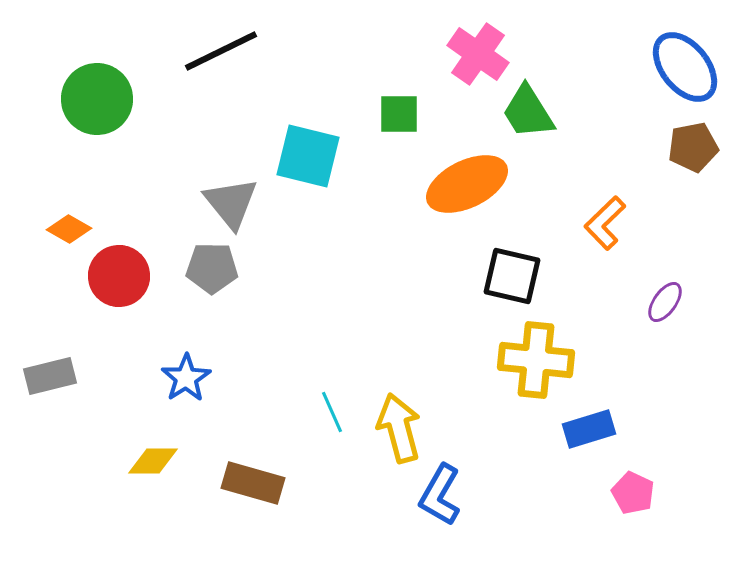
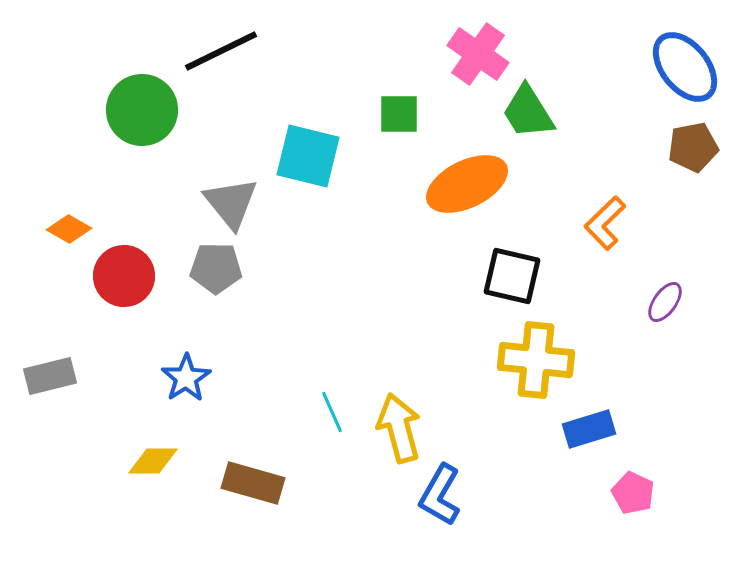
green circle: moved 45 px right, 11 px down
gray pentagon: moved 4 px right
red circle: moved 5 px right
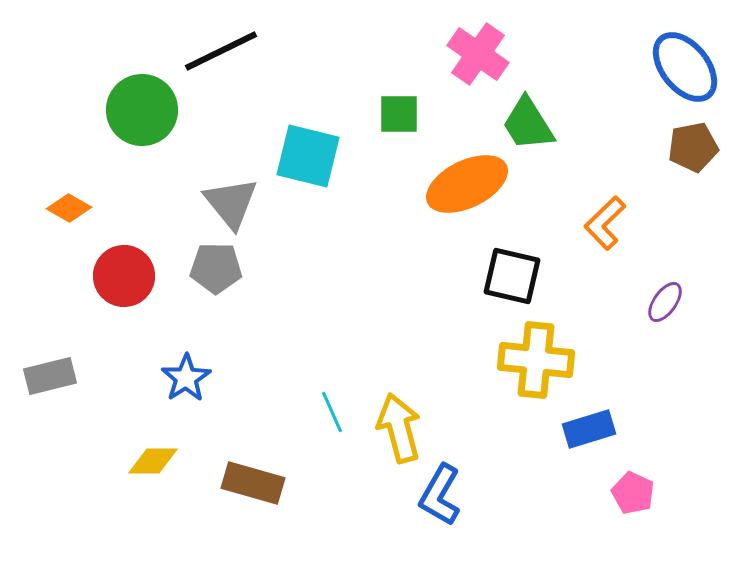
green trapezoid: moved 12 px down
orange diamond: moved 21 px up
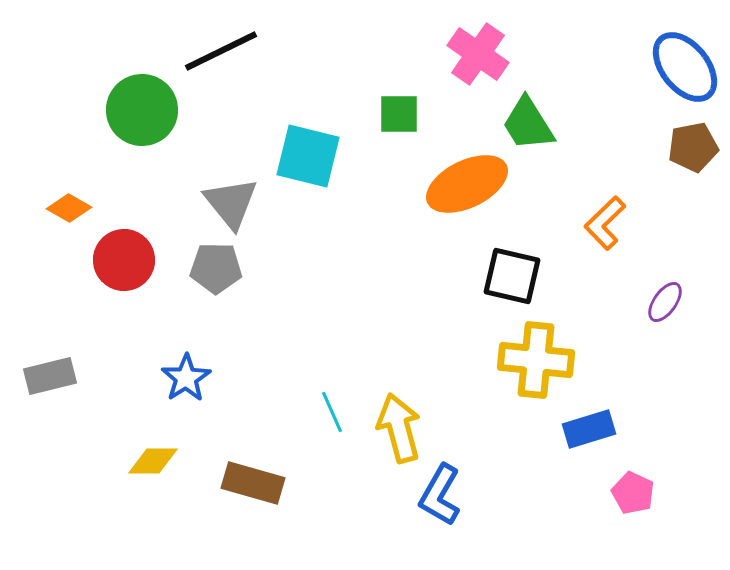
red circle: moved 16 px up
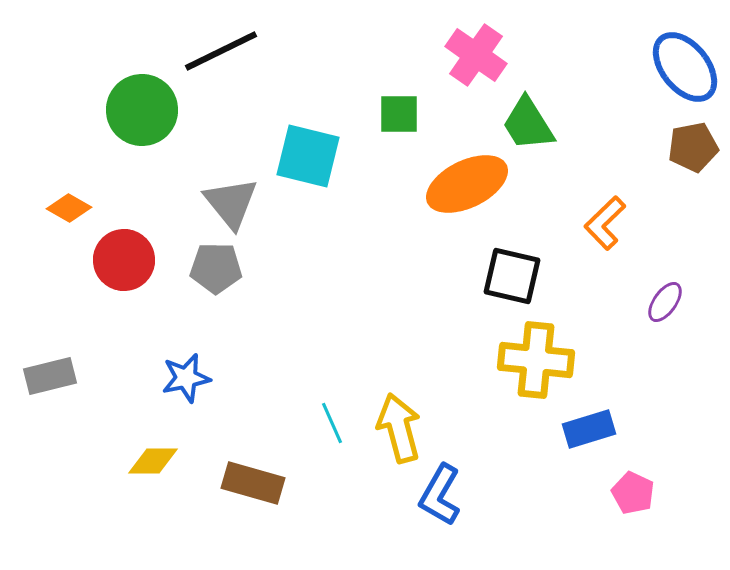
pink cross: moved 2 px left, 1 px down
blue star: rotated 21 degrees clockwise
cyan line: moved 11 px down
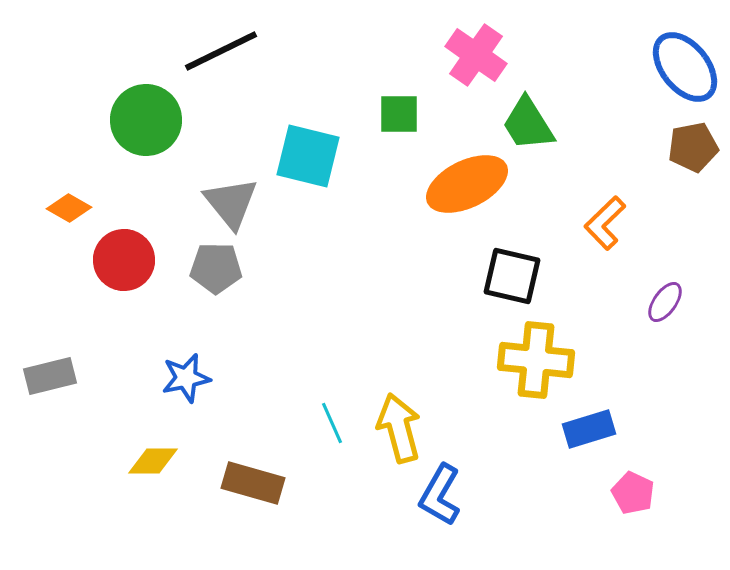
green circle: moved 4 px right, 10 px down
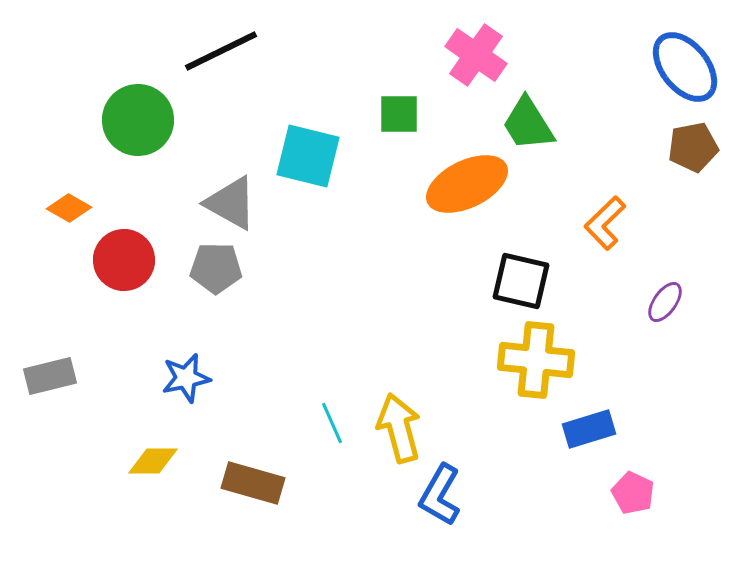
green circle: moved 8 px left
gray triangle: rotated 22 degrees counterclockwise
black square: moved 9 px right, 5 px down
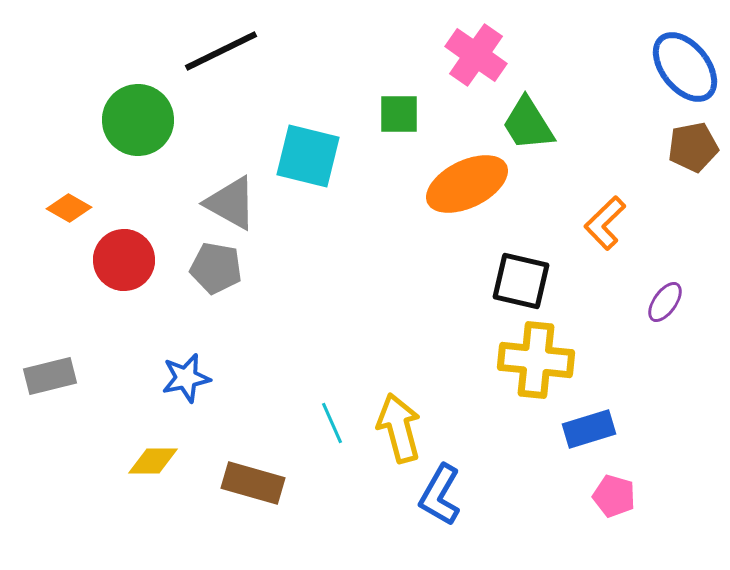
gray pentagon: rotated 9 degrees clockwise
pink pentagon: moved 19 px left, 3 px down; rotated 9 degrees counterclockwise
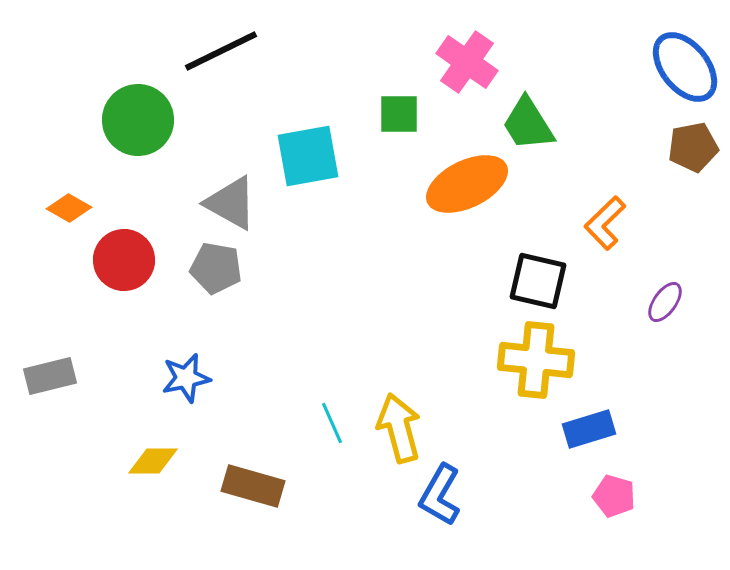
pink cross: moved 9 px left, 7 px down
cyan square: rotated 24 degrees counterclockwise
black square: moved 17 px right
brown rectangle: moved 3 px down
